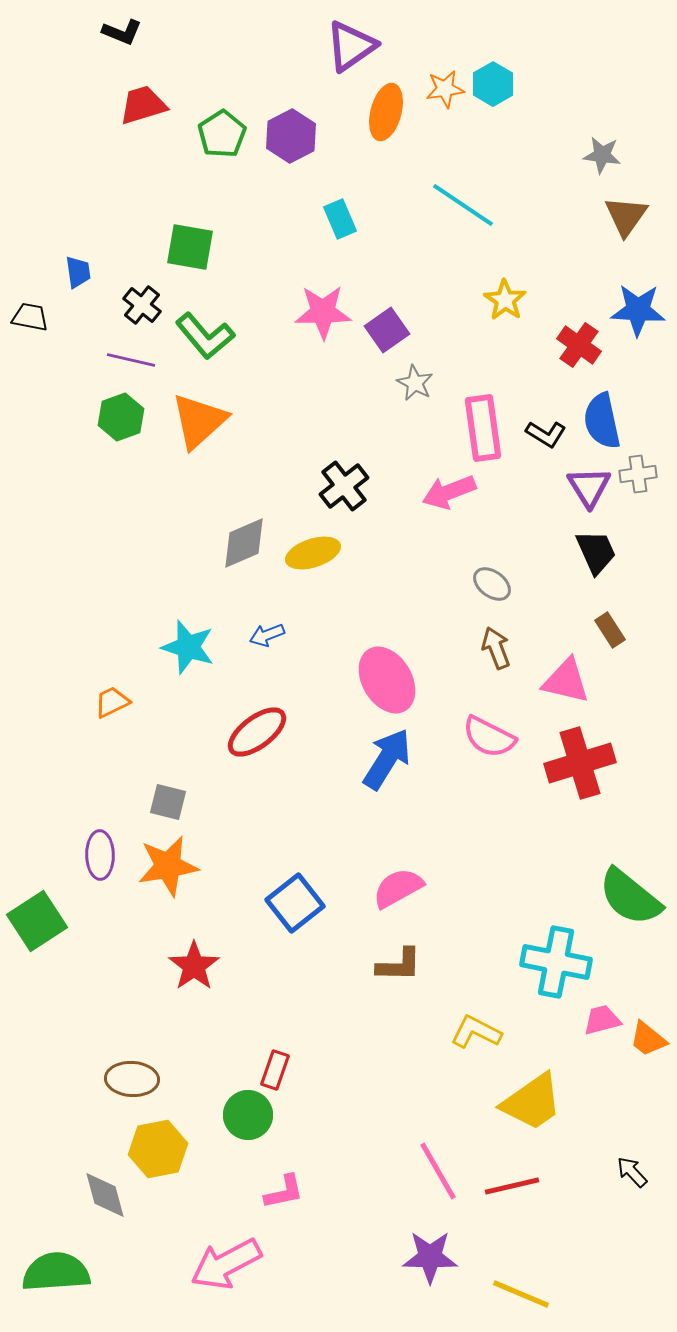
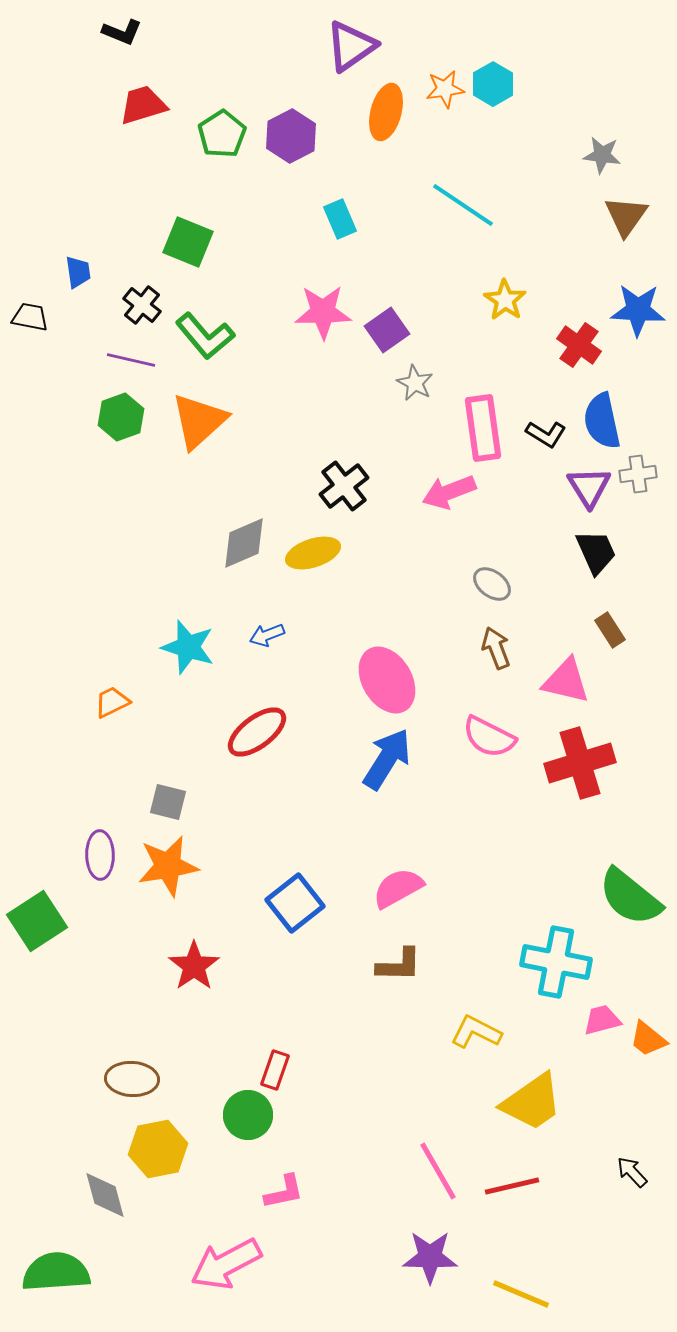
green square at (190, 247): moved 2 px left, 5 px up; rotated 12 degrees clockwise
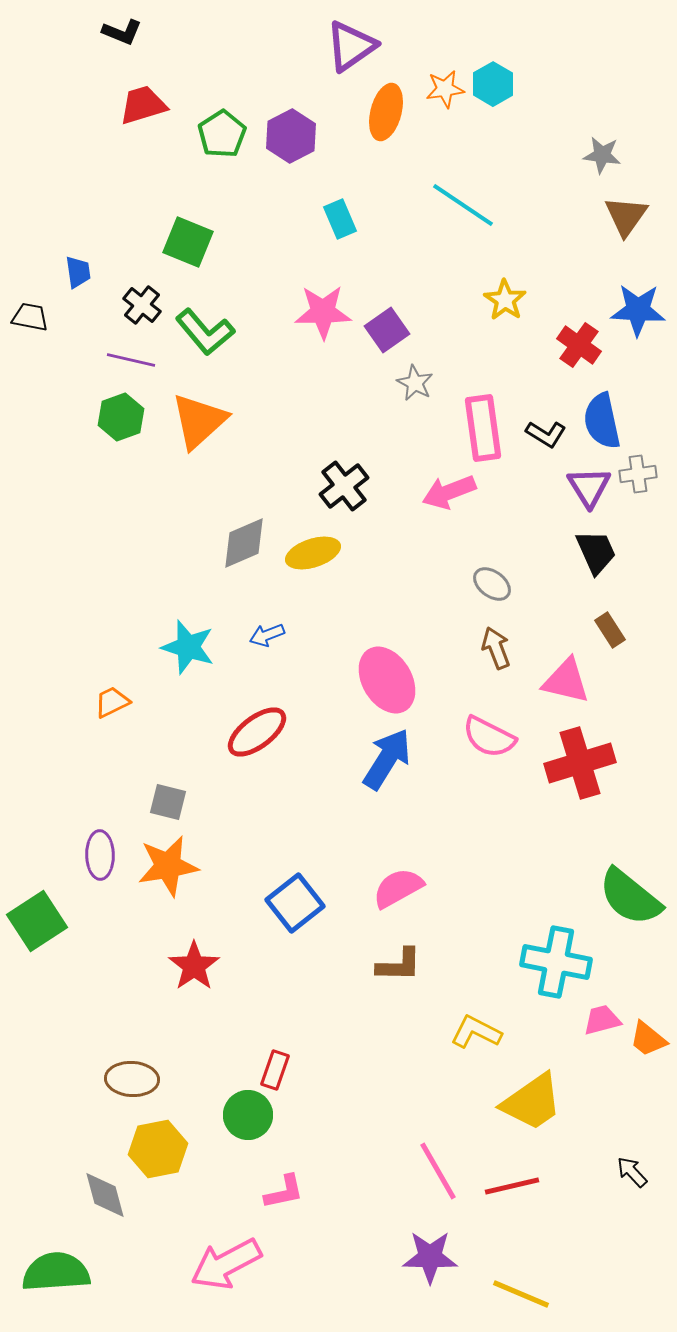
green L-shape at (205, 336): moved 4 px up
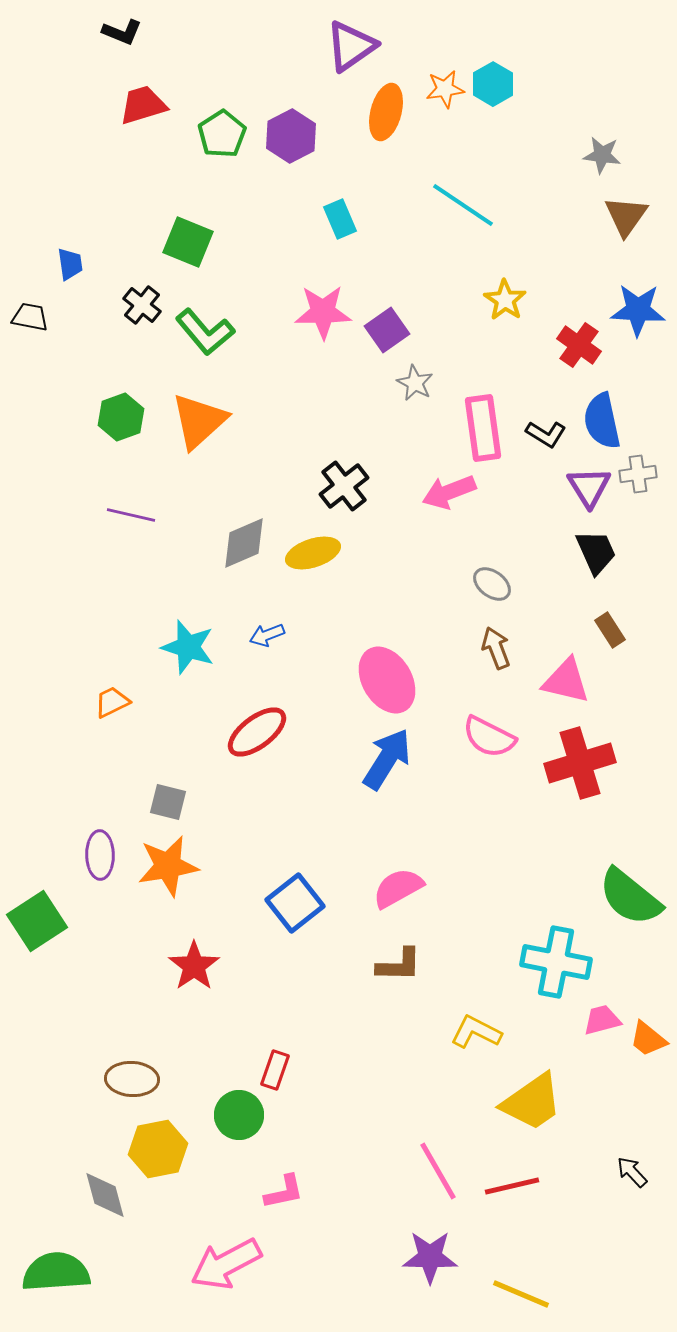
blue trapezoid at (78, 272): moved 8 px left, 8 px up
purple line at (131, 360): moved 155 px down
green circle at (248, 1115): moved 9 px left
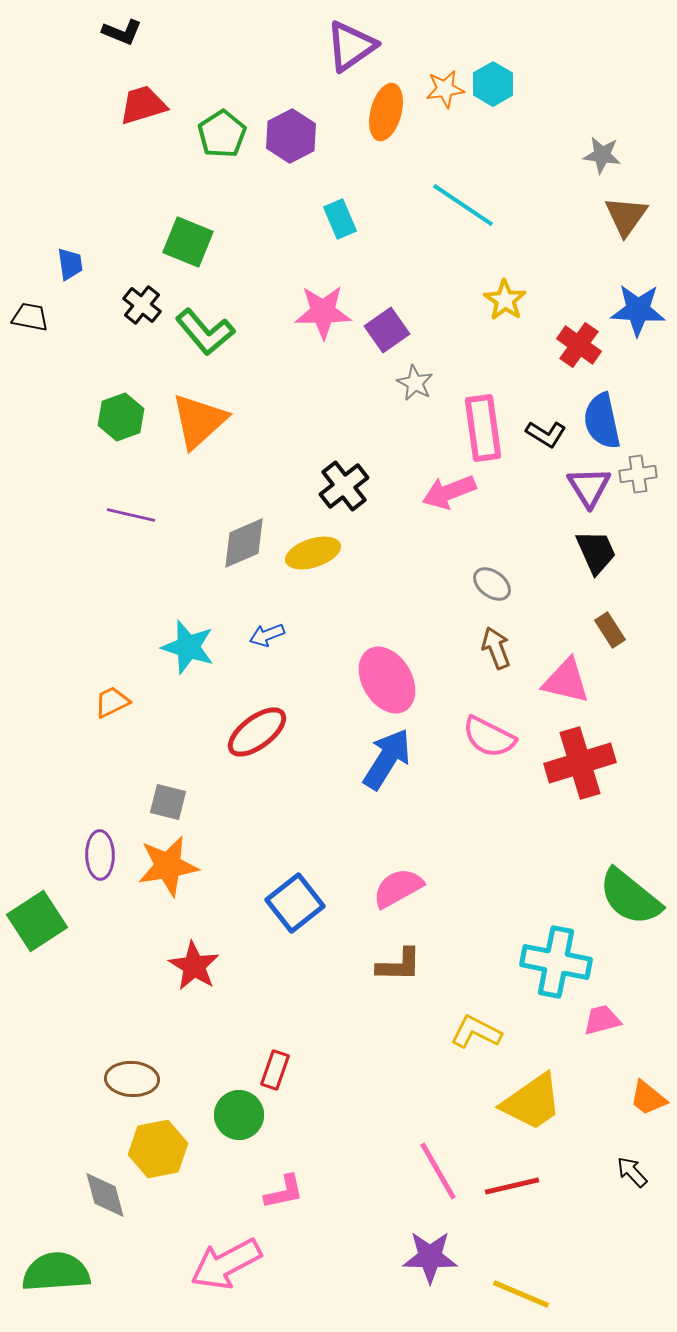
red star at (194, 966): rotated 6 degrees counterclockwise
orange trapezoid at (648, 1039): moved 59 px down
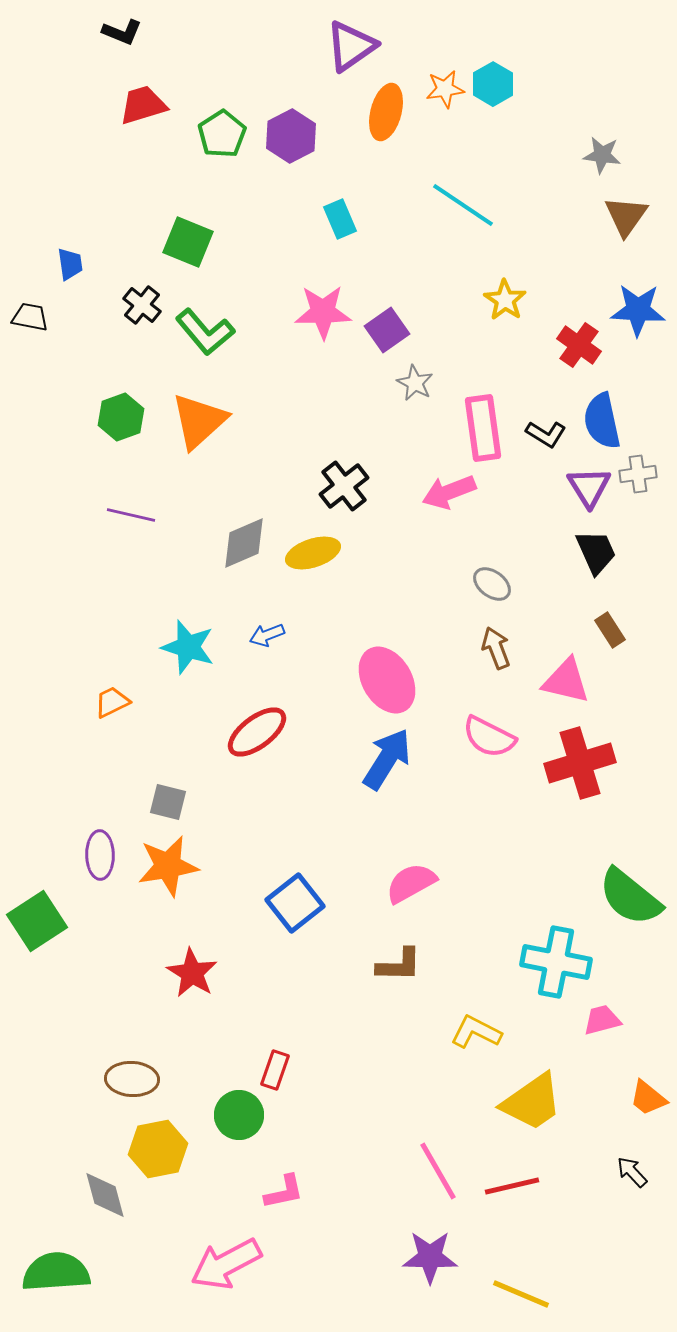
pink semicircle at (398, 888): moved 13 px right, 5 px up
red star at (194, 966): moved 2 px left, 7 px down
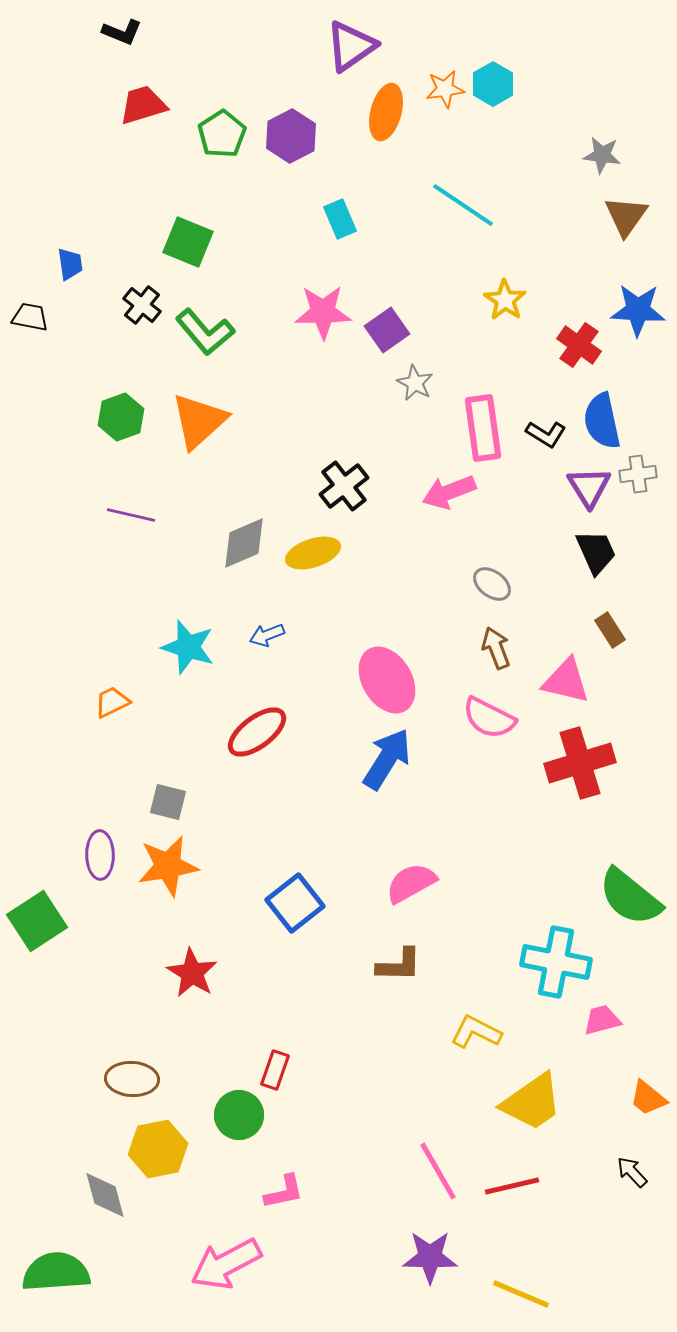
pink semicircle at (489, 737): moved 19 px up
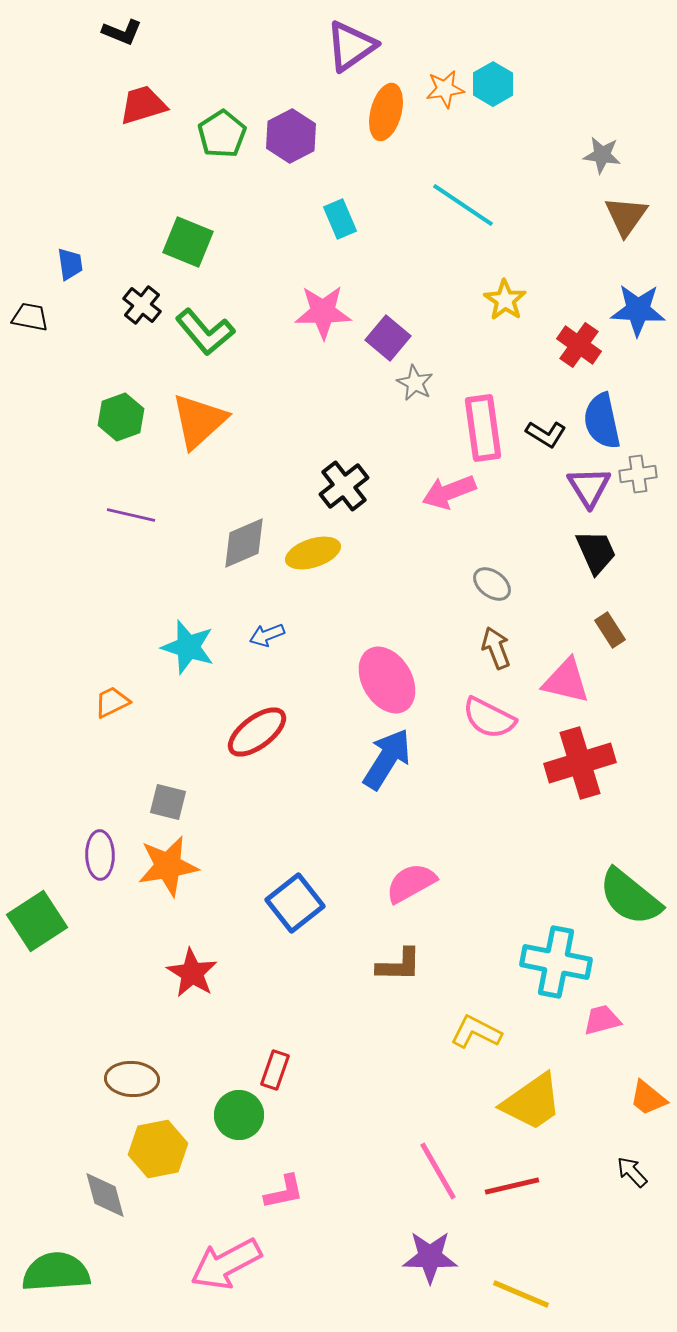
purple square at (387, 330): moved 1 px right, 8 px down; rotated 15 degrees counterclockwise
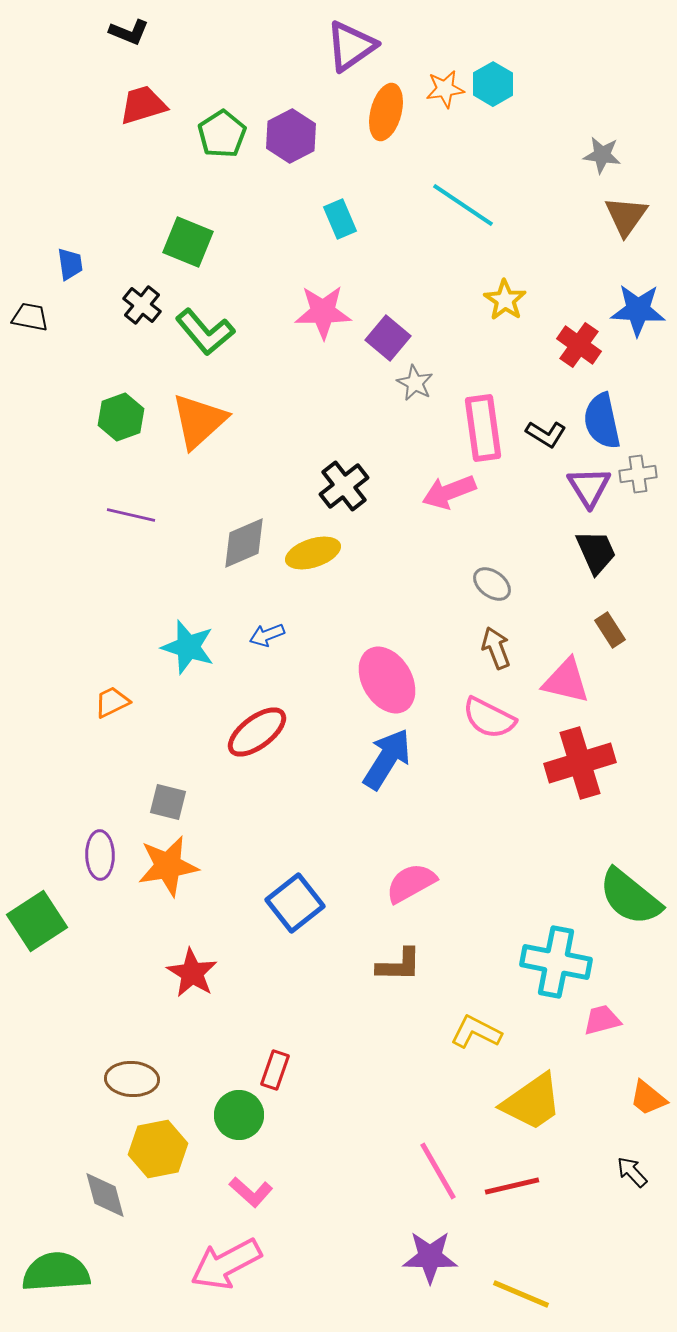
black L-shape at (122, 32): moved 7 px right
pink L-shape at (284, 1192): moved 33 px left; rotated 54 degrees clockwise
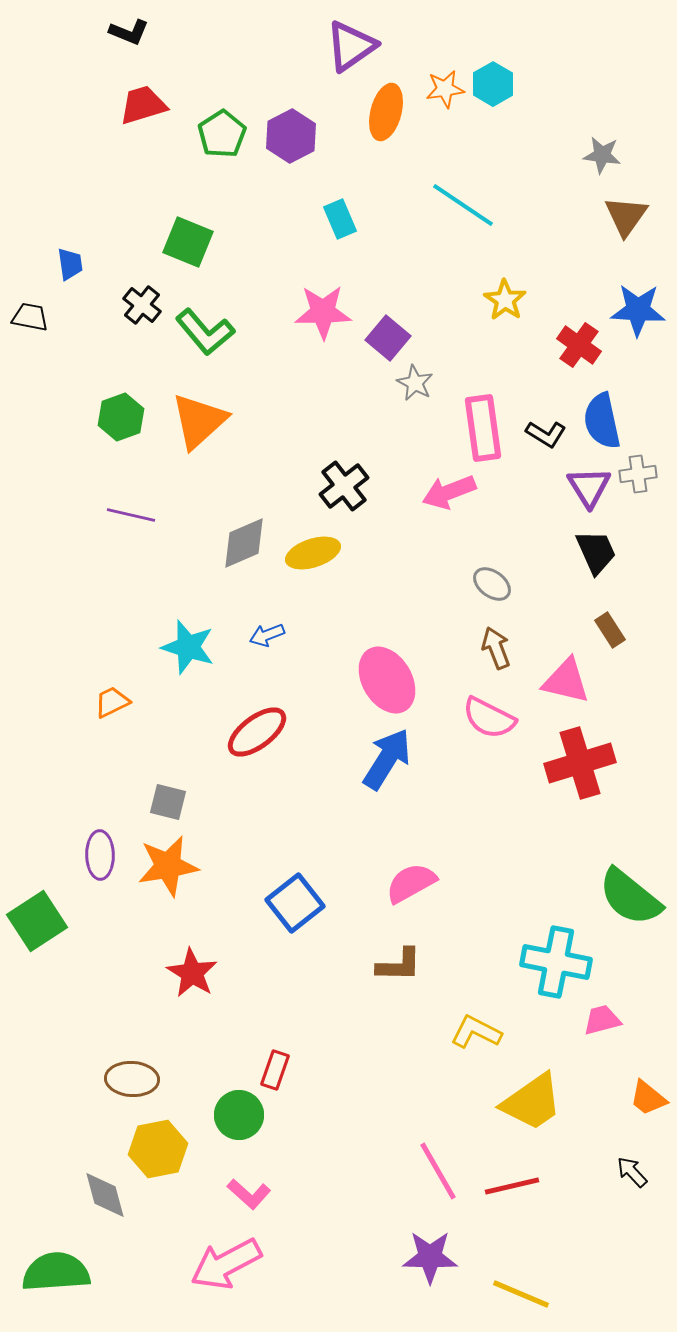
pink L-shape at (251, 1192): moved 2 px left, 2 px down
